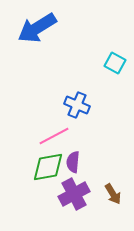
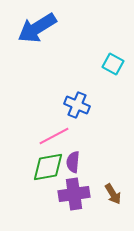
cyan square: moved 2 px left, 1 px down
purple cross: rotated 20 degrees clockwise
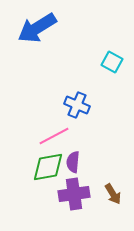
cyan square: moved 1 px left, 2 px up
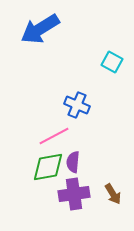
blue arrow: moved 3 px right, 1 px down
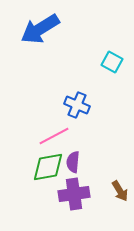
brown arrow: moved 7 px right, 3 px up
